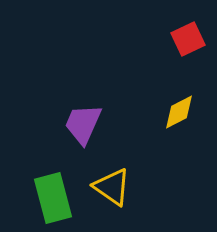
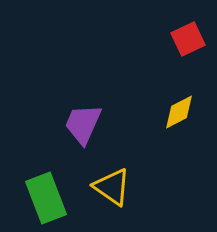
green rectangle: moved 7 px left; rotated 6 degrees counterclockwise
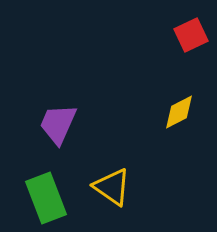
red square: moved 3 px right, 4 px up
purple trapezoid: moved 25 px left
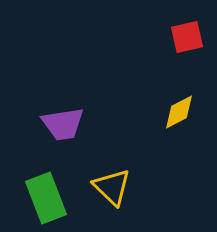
red square: moved 4 px left, 2 px down; rotated 12 degrees clockwise
purple trapezoid: moved 5 px right; rotated 123 degrees counterclockwise
yellow triangle: rotated 9 degrees clockwise
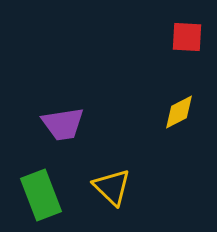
red square: rotated 16 degrees clockwise
green rectangle: moved 5 px left, 3 px up
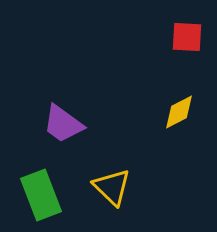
purple trapezoid: rotated 45 degrees clockwise
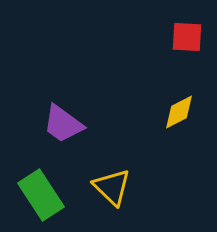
green rectangle: rotated 12 degrees counterclockwise
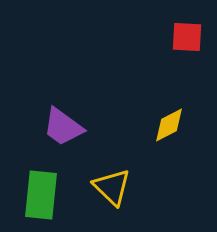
yellow diamond: moved 10 px left, 13 px down
purple trapezoid: moved 3 px down
green rectangle: rotated 39 degrees clockwise
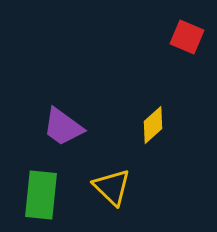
red square: rotated 20 degrees clockwise
yellow diamond: moved 16 px left; rotated 15 degrees counterclockwise
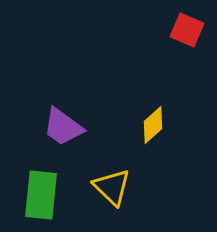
red square: moved 7 px up
